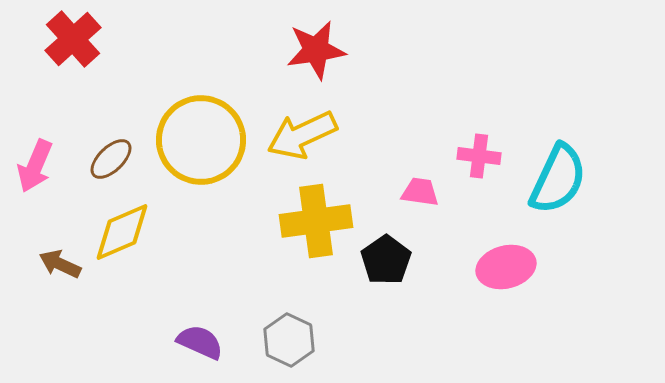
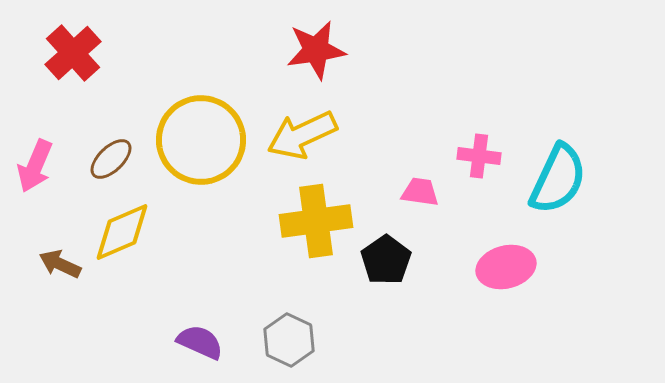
red cross: moved 14 px down
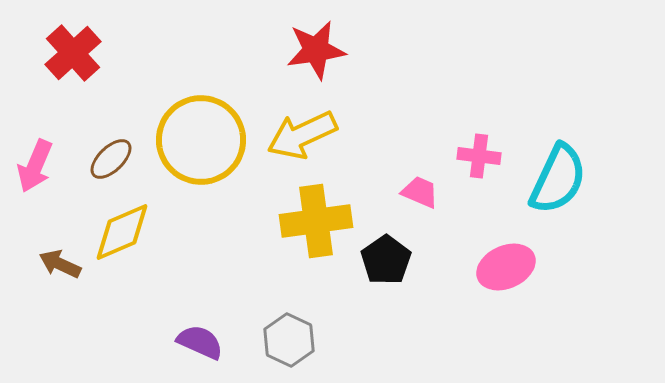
pink trapezoid: rotated 15 degrees clockwise
pink ellipse: rotated 10 degrees counterclockwise
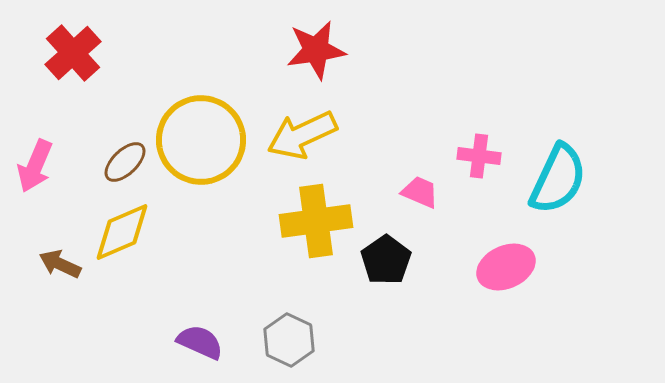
brown ellipse: moved 14 px right, 3 px down
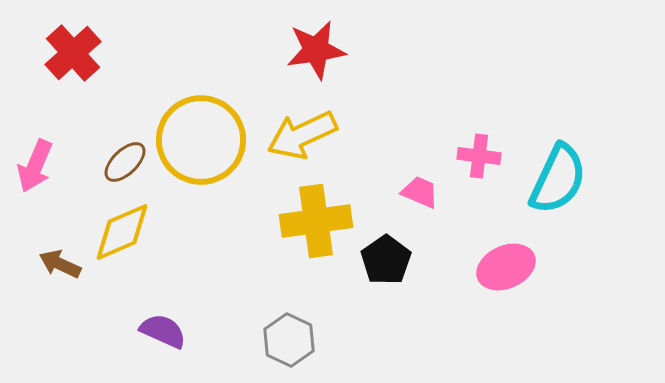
purple semicircle: moved 37 px left, 11 px up
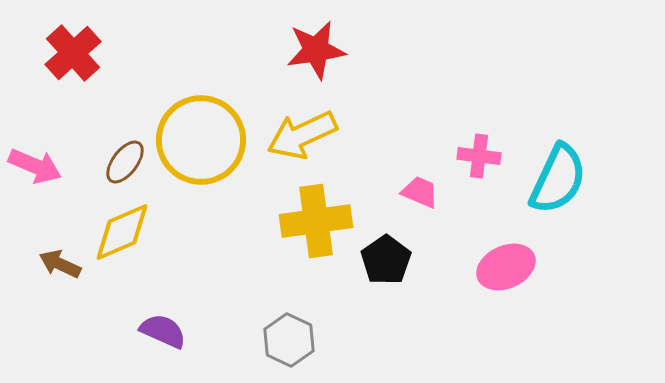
brown ellipse: rotated 9 degrees counterclockwise
pink arrow: rotated 90 degrees counterclockwise
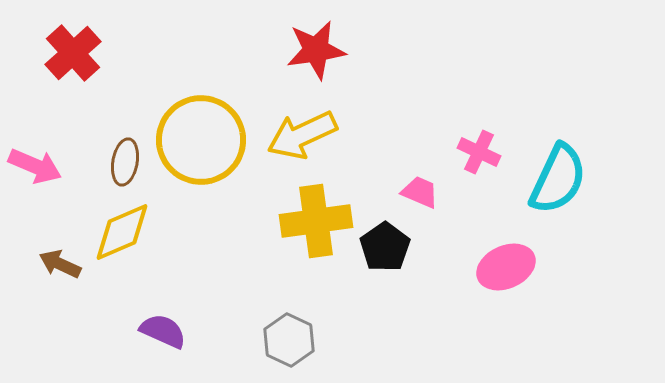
pink cross: moved 4 px up; rotated 18 degrees clockwise
brown ellipse: rotated 27 degrees counterclockwise
black pentagon: moved 1 px left, 13 px up
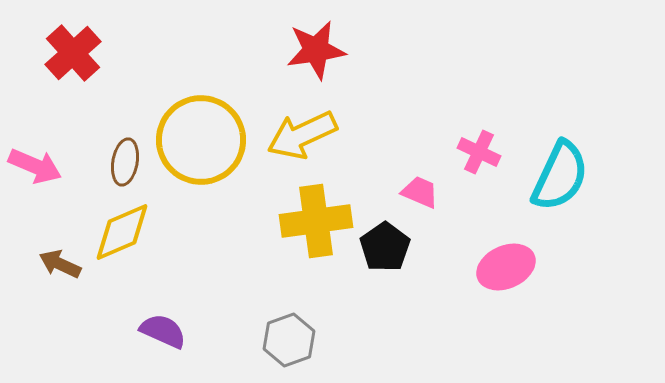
cyan semicircle: moved 2 px right, 3 px up
gray hexagon: rotated 15 degrees clockwise
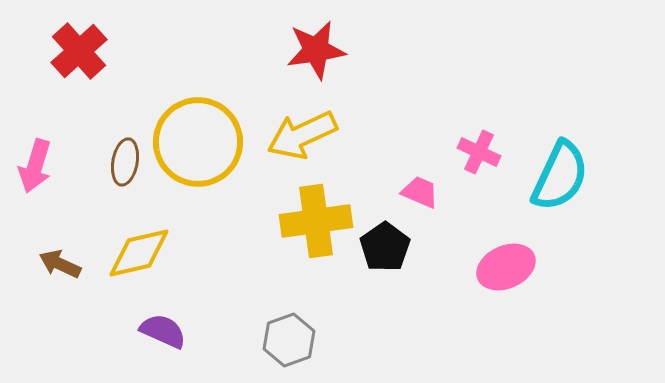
red cross: moved 6 px right, 2 px up
yellow circle: moved 3 px left, 2 px down
pink arrow: rotated 84 degrees clockwise
yellow diamond: moved 17 px right, 21 px down; rotated 10 degrees clockwise
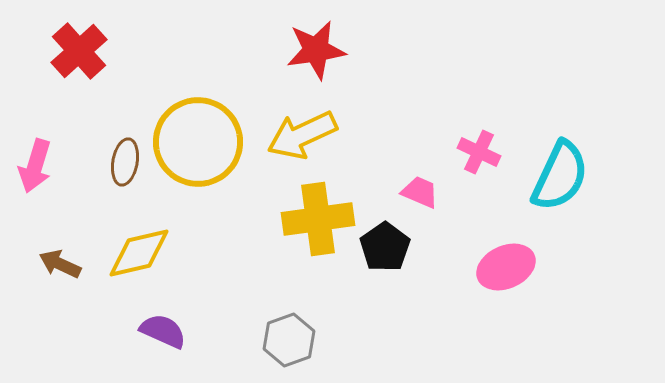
yellow cross: moved 2 px right, 2 px up
